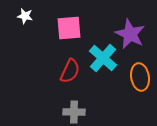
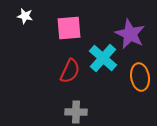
gray cross: moved 2 px right
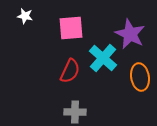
pink square: moved 2 px right
gray cross: moved 1 px left
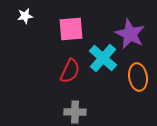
white star: rotated 21 degrees counterclockwise
pink square: moved 1 px down
orange ellipse: moved 2 px left
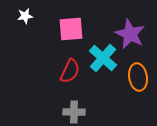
gray cross: moved 1 px left
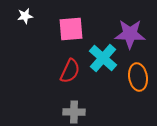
purple star: rotated 24 degrees counterclockwise
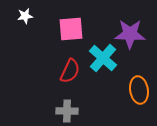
orange ellipse: moved 1 px right, 13 px down
gray cross: moved 7 px left, 1 px up
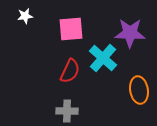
purple star: moved 1 px up
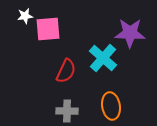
pink square: moved 23 px left
red semicircle: moved 4 px left
orange ellipse: moved 28 px left, 16 px down
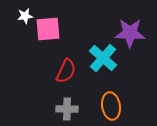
gray cross: moved 2 px up
